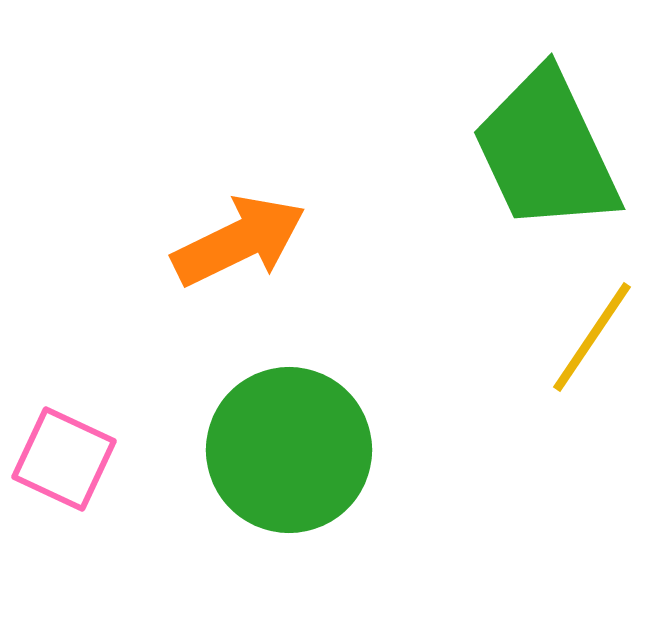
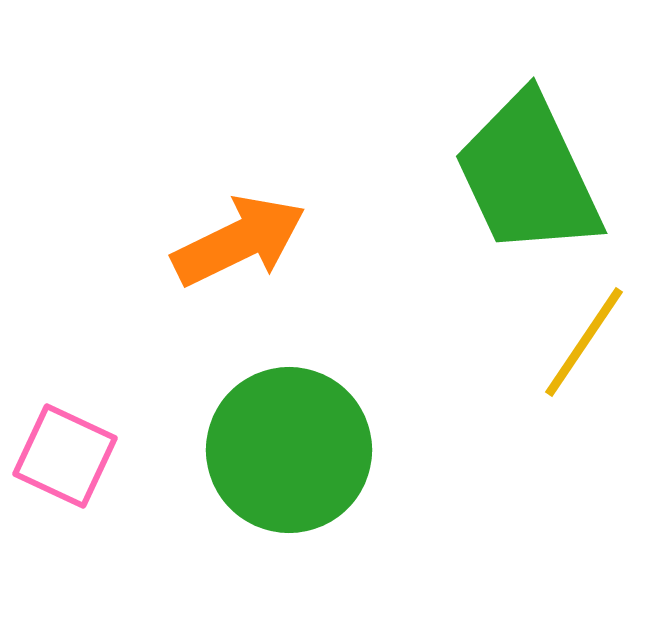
green trapezoid: moved 18 px left, 24 px down
yellow line: moved 8 px left, 5 px down
pink square: moved 1 px right, 3 px up
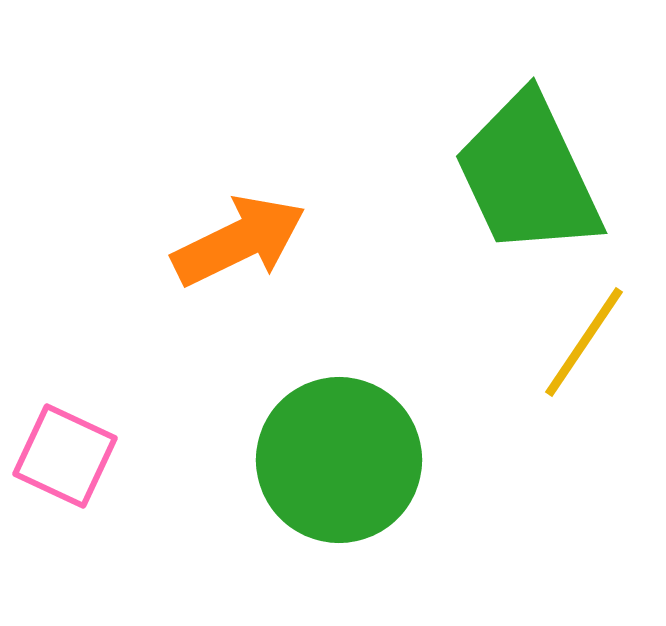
green circle: moved 50 px right, 10 px down
